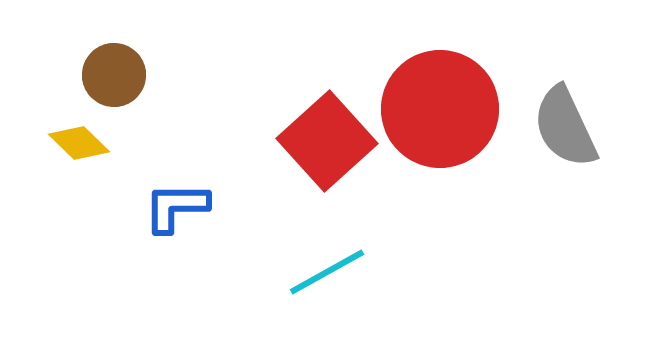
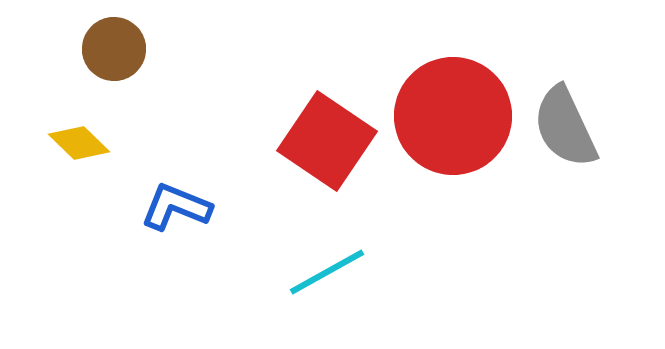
brown circle: moved 26 px up
red circle: moved 13 px right, 7 px down
red square: rotated 14 degrees counterclockwise
blue L-shape: rotated 22 degrees clockwise
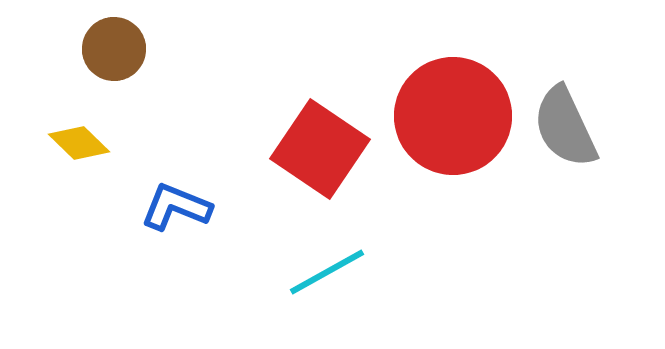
red square: moved 7 px left, 8 px down
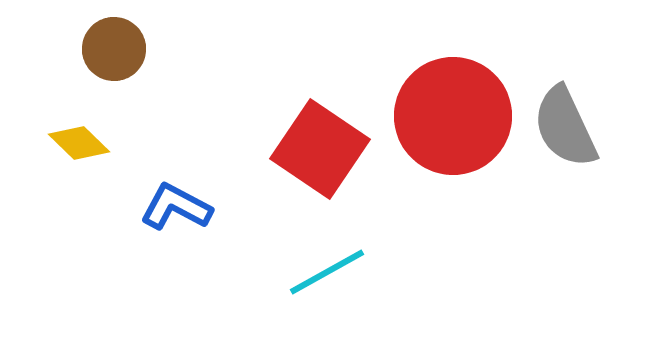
blue L-shape: rotated 6 degrees clockwise
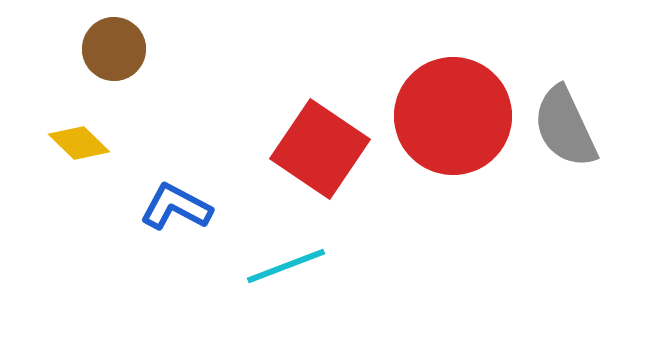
cyan line: moved 41 px left, 6 px up; rotated 8 degrees clockwise
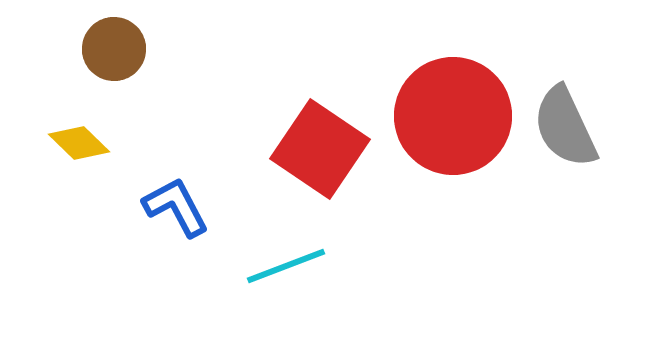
blue L-shape: rotated 34 degrees clockwise
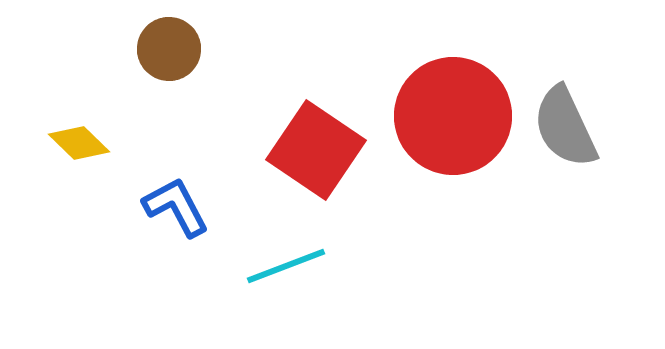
brown circle: moved 55 px right
red square: moved 4 px left, 1 px down
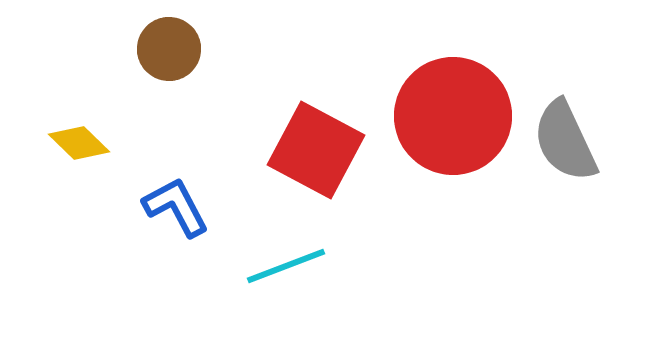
gray semicircle: moved 14 px down
red square: rotated 6 degrees counterclockwise
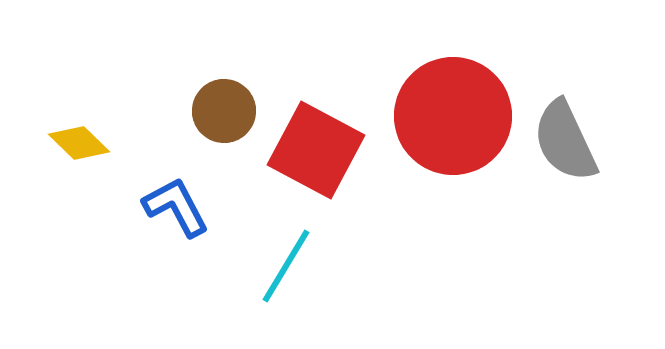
brown circle: moved 55 px right, 62 px down
cyan line: rotated 38 degrees counterclockwise
